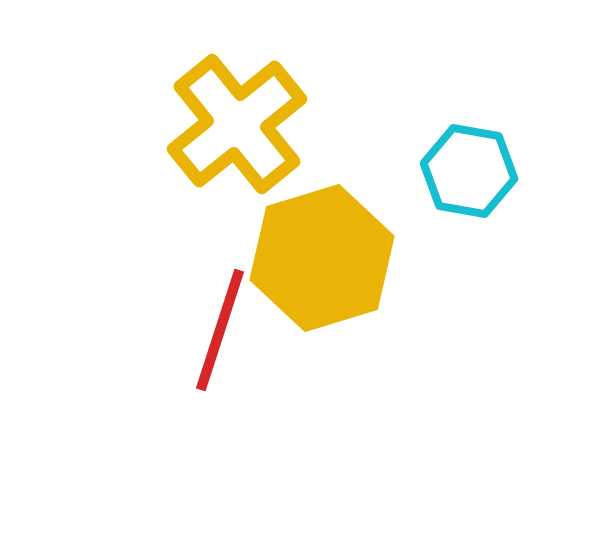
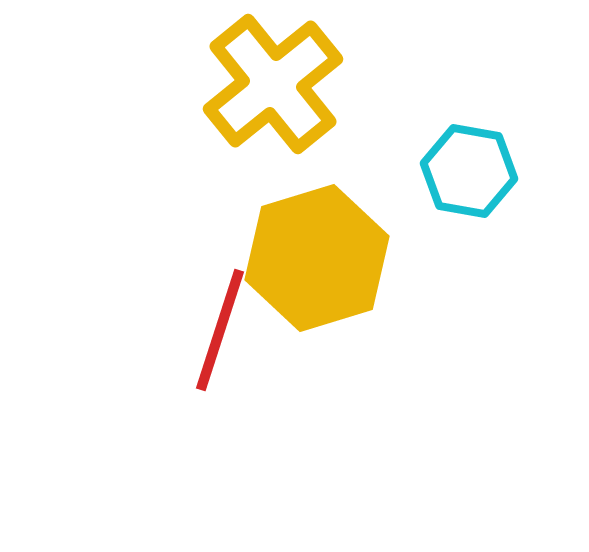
yellow cross: moved 36 px right, 40 px up
yellow hexagon: moved 5 px left
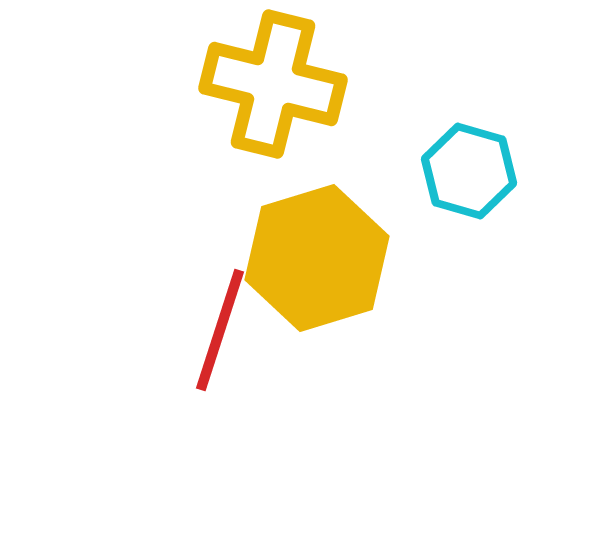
yellow cross: rotated 37 degrees counterclockwise
cyan hexagon: rotated 6 degrees clockwise
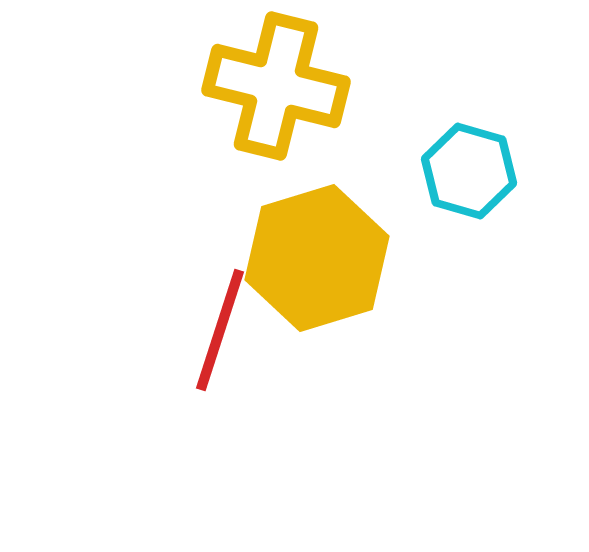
yellow cross: moved 3 px right, 2 px down
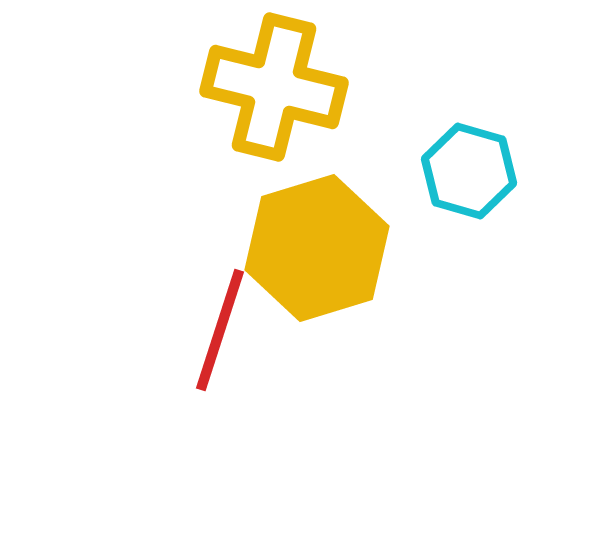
yellow cross: moved 2 px left, 1 px down
yellow hexagon: moved 10 px up
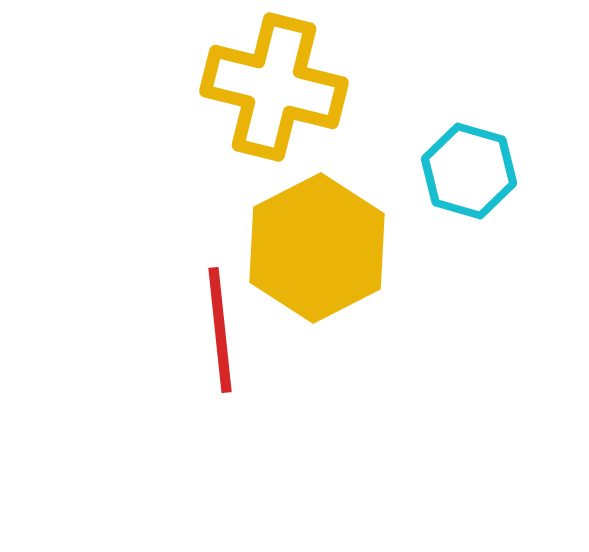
yellow hexagon: rotated 10 degrees counterclockwise
red line: rotated 24 degrees counterclockwise
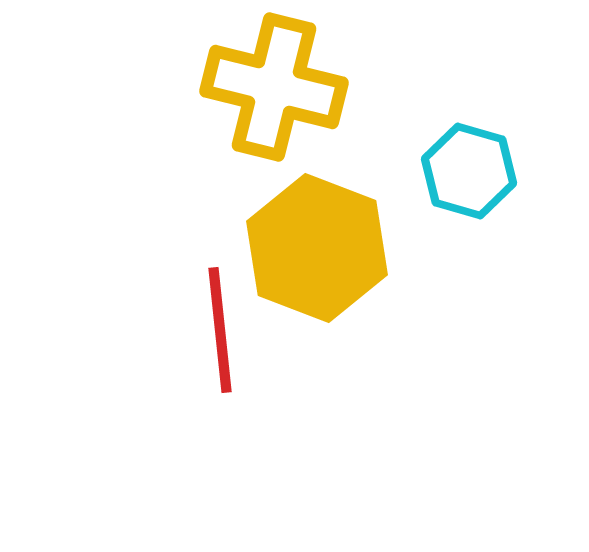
yellow hexagon: rotated 12 degrees counterclockwise
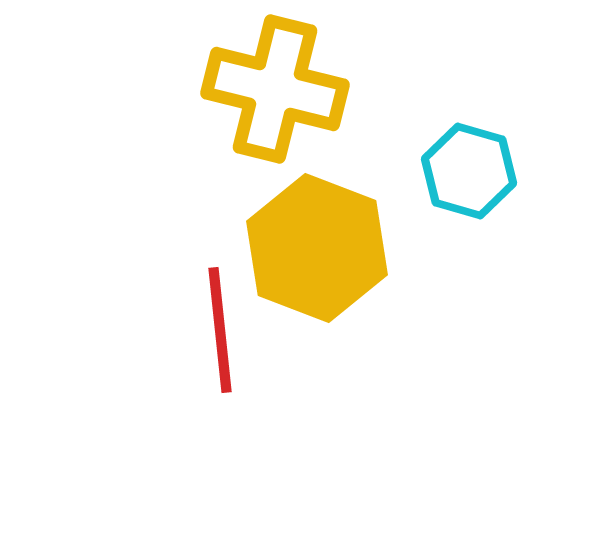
yellow cross: moved 1 px right, 2 px down
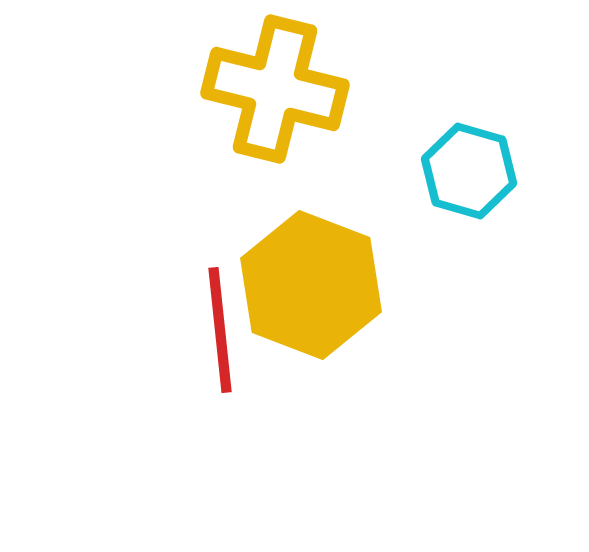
yellow hexagon: moved 6 px left, 37 px down
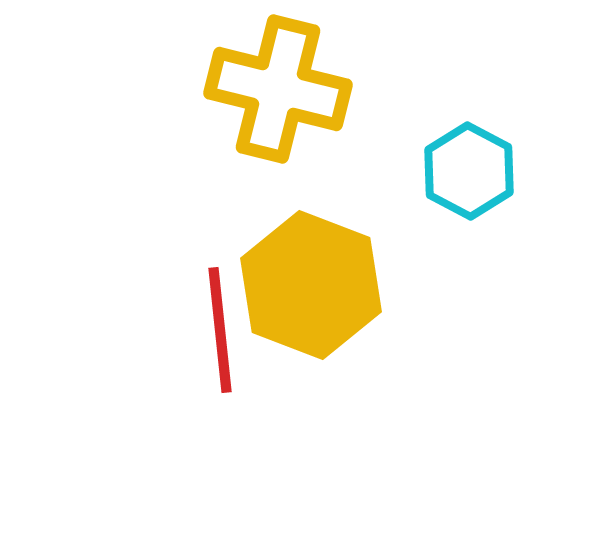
yellow cross: moved 3 px right
cyan hexagon: rotated 12 degrees clockwise
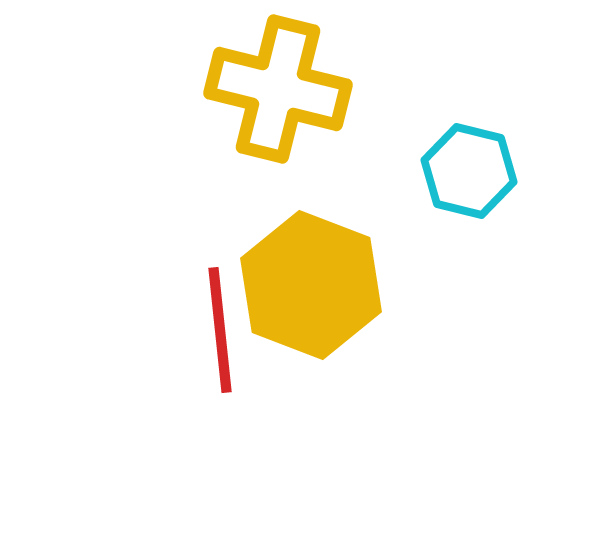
cyan hexagon: rotated 14 degrees counterclockwise
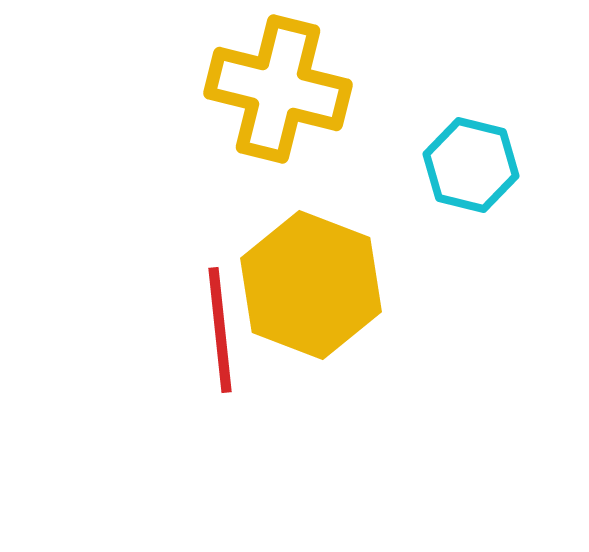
cyan hexagon: moved 2 px right, 6 px up
